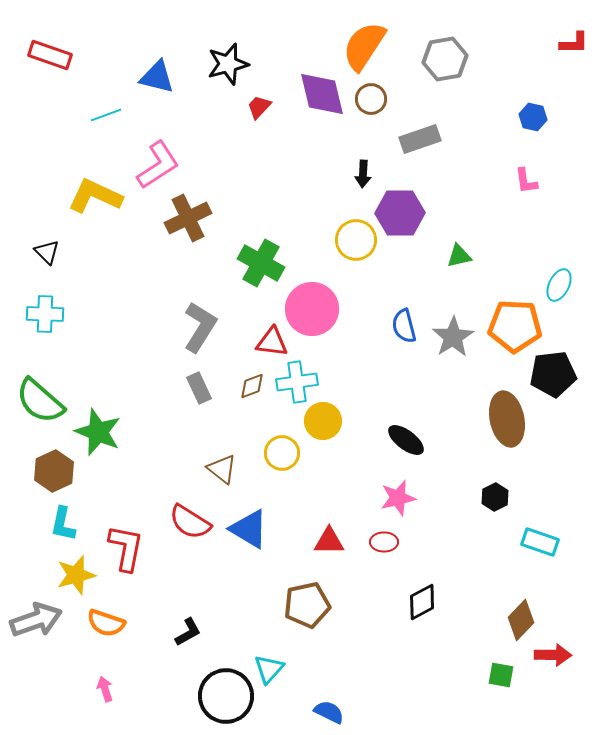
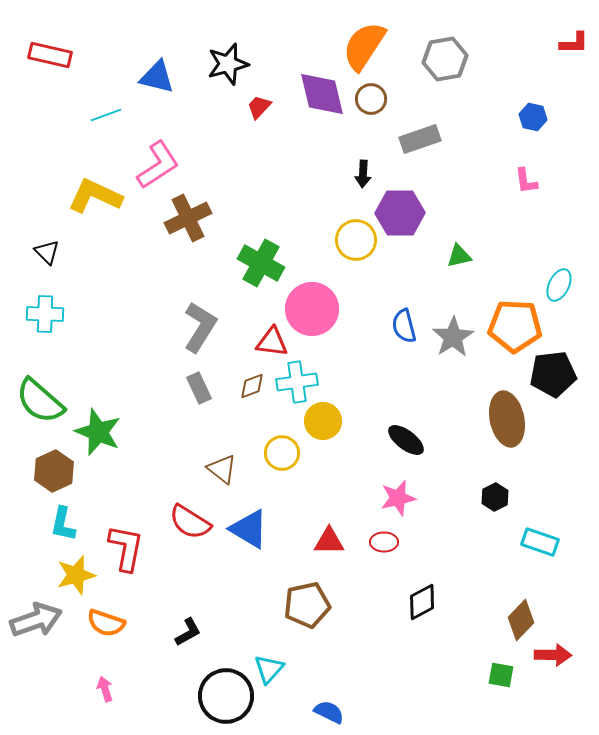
red rectangle at (50, 55): rotated 6 degrees counterclockwise
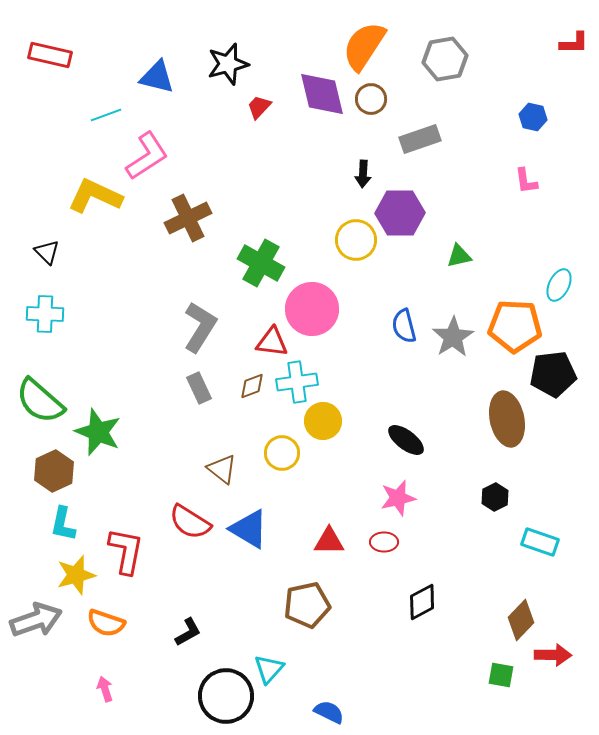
pink L-shape at (158, 165): moved 11 px left, 9 px up
red L-shape at (126, 548): moved 3 px down
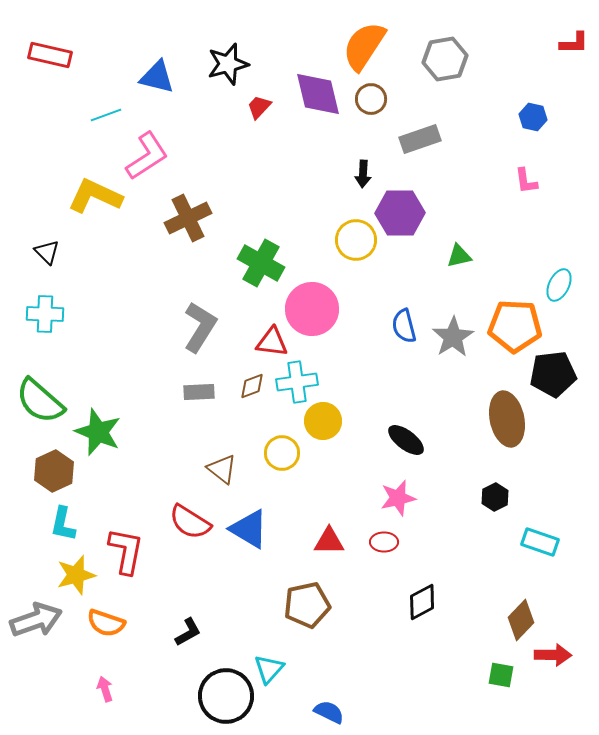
purple diamond at (322, 94): moved 4 px left
gray rectangle at (199, 388): moved 4 px down; rotated 68 degrees counterclockwise
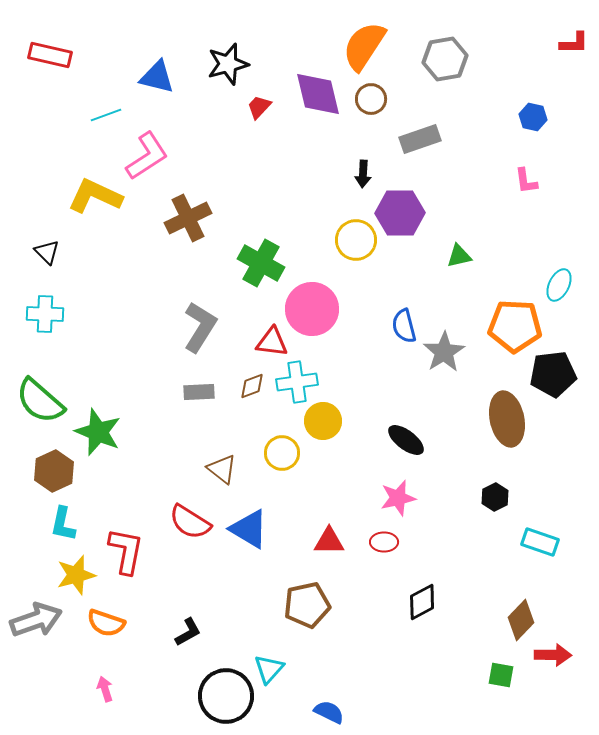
gray star at (453, 337): moved 9 px left, 15 px down
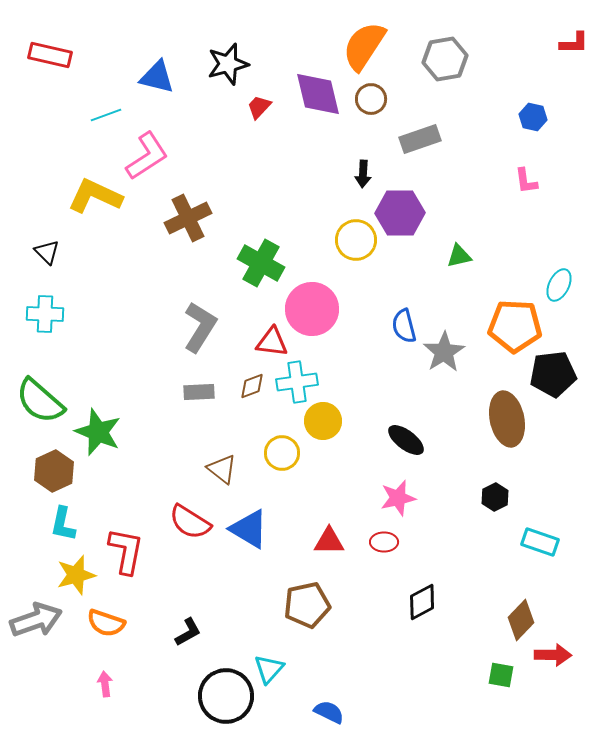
pink arrow at (105, 689): moved 5 px up; rotated 10 degrees clockwise
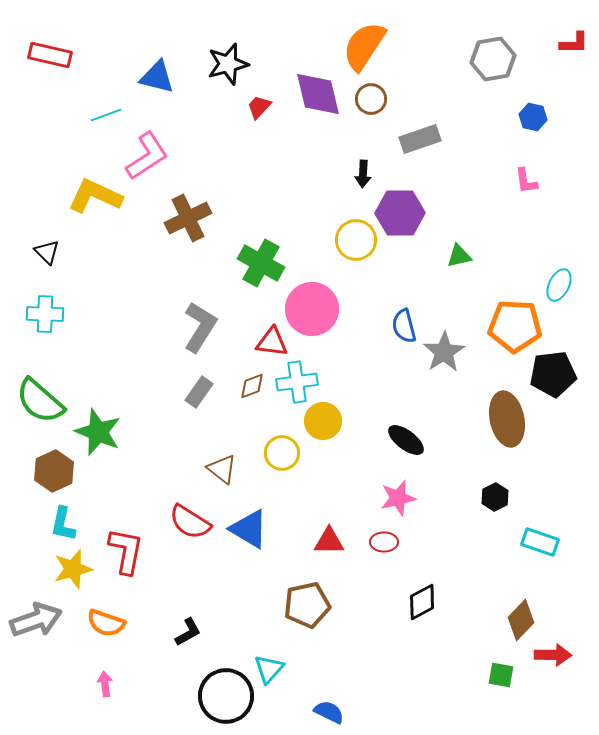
gray hexagon at (445, 59): moved 48 px right
gray rectangle at (199, 392): rotated 52 degrees counterclockwise
yellow star at (76, 575): moved 3 px left, 6 px up
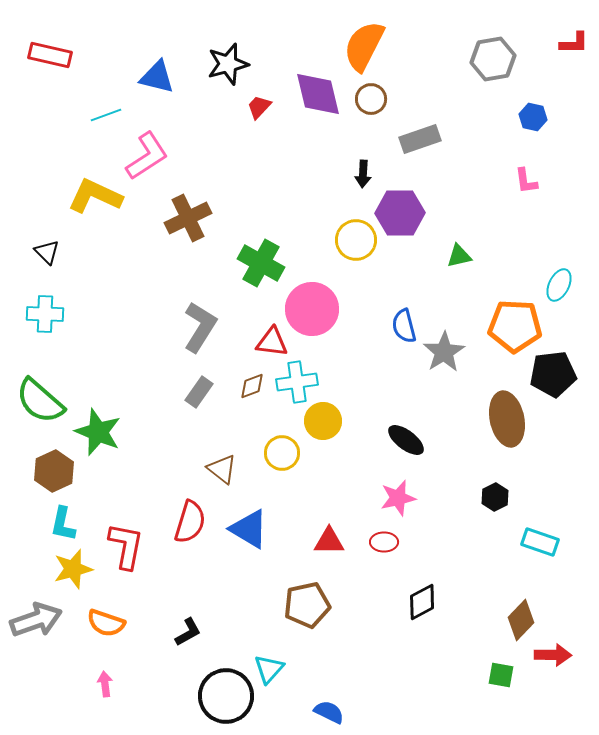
orange semicircle at (364, 46): rotated 6 degrees counterclockwise
red semicircle at (190, 522): rotated 105 degrees counterclockwise
red L-shape at (126, 551): moved 5 px up
